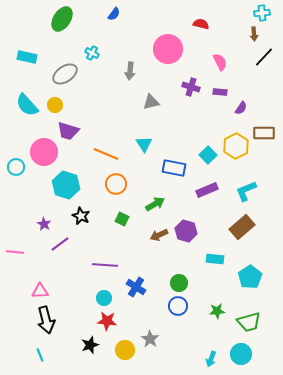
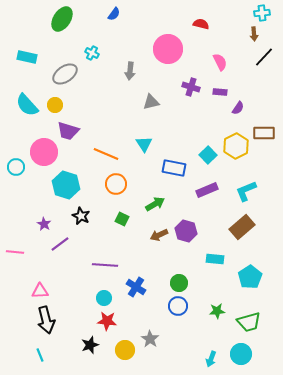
purple semicircle at (241, 108): moved 3 px left
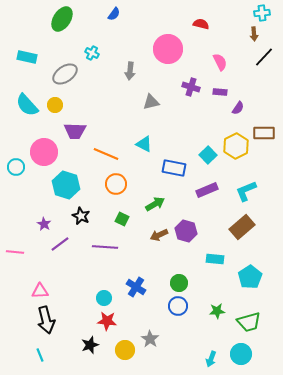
purple trapezoid at (68, 131): moved 7 px right; rotated 15 degrees counterclockwise
cyan triangle at (144, 144): rotated 30 degrees counterclockwise
purple line at (105, 265): moved 18 px up
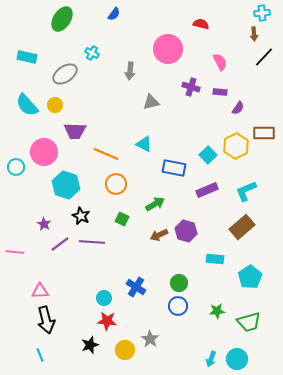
purple line at (105, 247): moved 13 px left, 5 px up
cyan circle at (241, 354): moved 4 px left, 5 px down
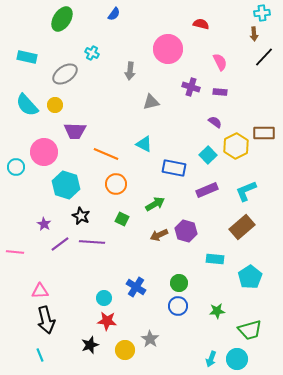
purple semicircle at (238, 108): moved 23 px left, 14 px down; rotated 88 degrees counterclockwise
green trapezoid at (249, 322): moved 1 px right, 8 px down
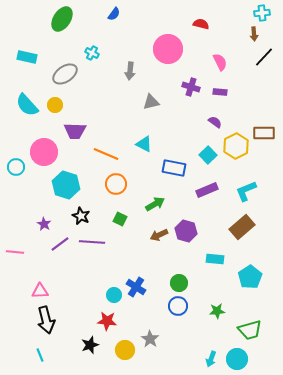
green square at (122, 219): moved 2 px left
cyan circle at (104, 298): moved 10 px right, 3 px up
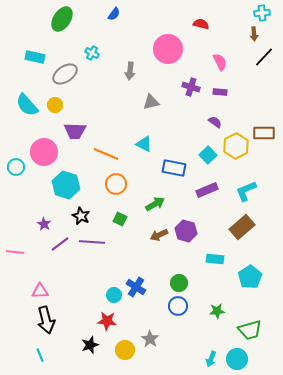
cyan rectangle at (27, 57): moved 8 px right
